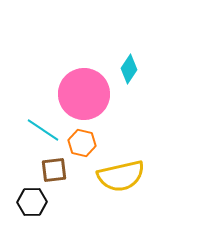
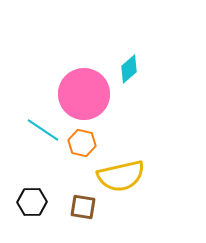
cyan diamond: rotated 16 degrees clockwise
brown square: moved 29 px right, 37 px down; rotated 16 degrees clockwise
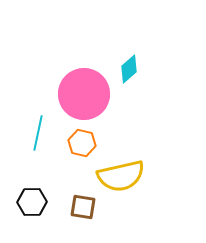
cyan line: moved 5 px left, 3 px down; rotated 68 degrees clockwise
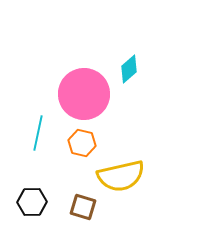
brown square: rotated 8 degrees clockwise
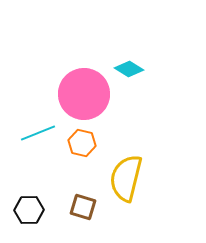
cyan diamond: rotated 72 degrees clockwise
cyan line: rotated 56 degrees clockwise
yellow semicircle: moved 5 px right, 2 px down; rotated 117 degrees clockwise
black hexagon: moved 3 px left, 8 px down
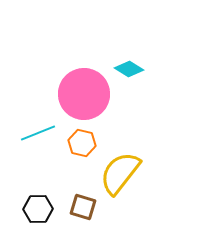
yellow semicircle: moved 6 px left, 5 px up; rotated 24 degrees clockwise
black hexagon: moved 9 px right, 1 px up
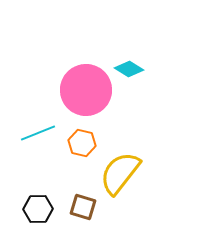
pink circle: moved 2 px right, 4 px up
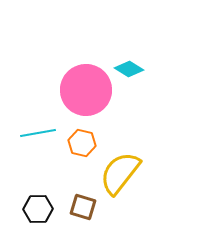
cyan line: rotated 12 degrees clockwise
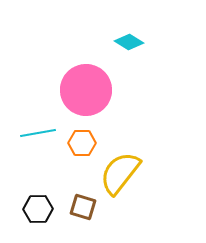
cyan diamond: moved 27 px up
orange hexagon: rotated 12 degrees counterclockwise
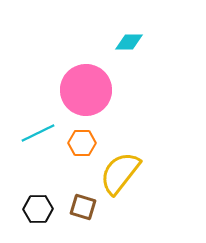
cyan diamond: rotated 32 degrees counterclockwise
cyan line: rotated 16 degrees counterclockwise
